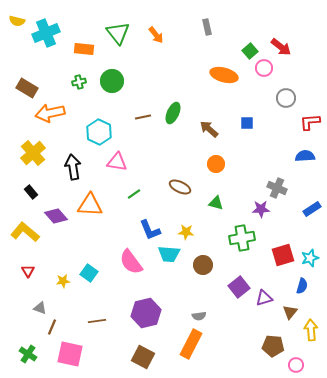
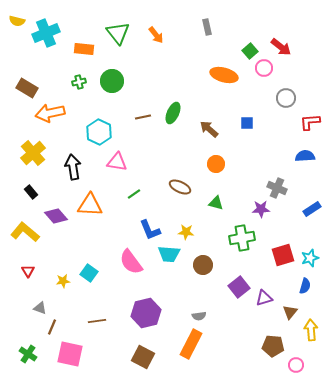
blue semicircle at (302, 286): moved 3 px right
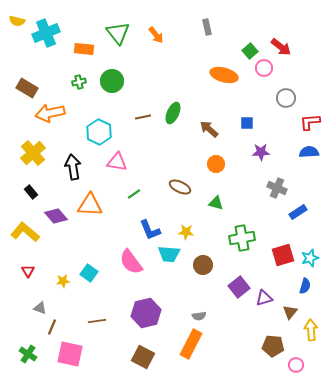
blue semicircle at (305, 156): moved 4 px right, 4 px up
purple star at (261, 209): moved 57 px up
blue rectangle at (312, 209): moved 14 px left, 3 px down
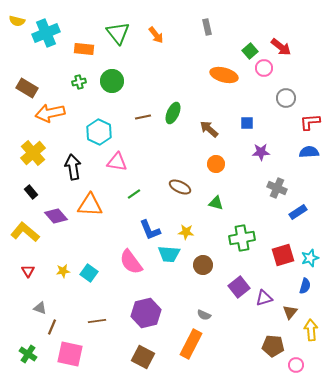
yellow star at (63, 281): moved 10 px up
gray semicircle at (199, 316): moved 5 px right, 1 px up; rotated 32 degrees clockwise
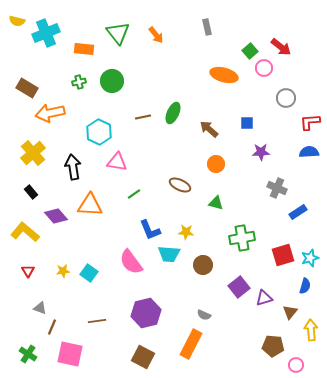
brown ellipse at (180, 187): moved 2 px up
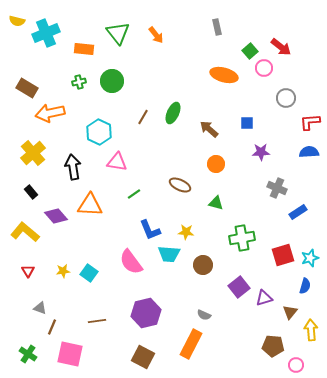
gray rectangle at (207, 27): moved 10 px right
brown line at (143, 117): rotated 49 degrees counterclockwise
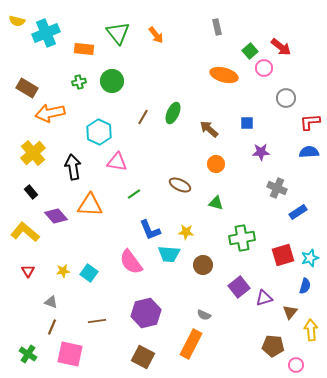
gray triangle at (40, 308): moved 11 px right, 6 px up
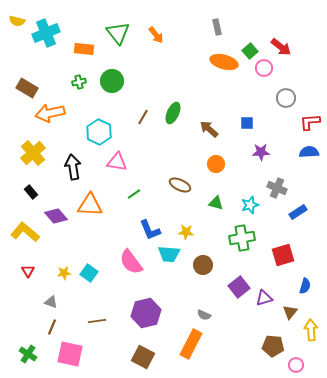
orange ellipse at (224, 75): moved 13 px up
cyan star at (310, 258): moved 60 px left, 53 px up
yellow star at (63, 271): moved 1 px right, 2 px down
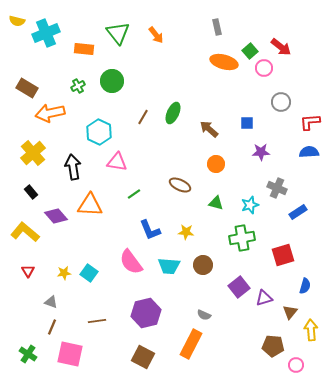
green cross at (79, 82): moved 1 px left, 4 px down; rotated 16 degrees counterclockwise
gray circle at (286, 98): moved 5 px left, 4 px down
cyan trapezoid at (169, 254): moved 12 px down
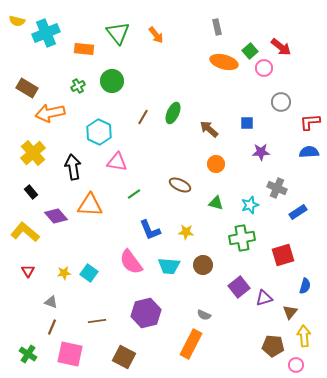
yellow arrow at (311, 330): moved 7 px left, 6 px down
brown square at (143, 357): moved 19 px left
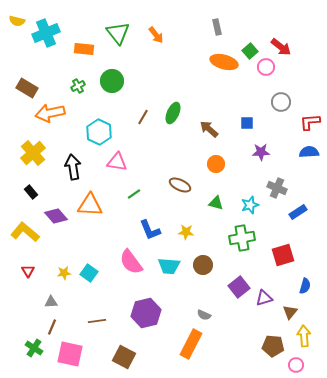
pink circle at (264, 68): moved 2 px right, 1 px up
gray triangle at (51, 302): rotated 24 degrees counterclockwise
green cross at (28, 354): moved 6 px right, 6 px up
